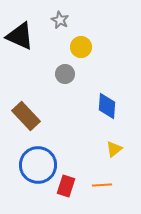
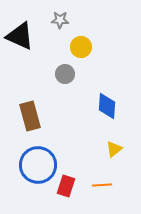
gray star: rotated 24 degrees counterclockwise
brown rectangle: moved 4 px right; rotated 28 degrees clockwise
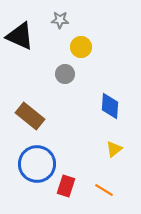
blue diamond: moved 3 px right
brown rectangle: rotated 36 degrees counterclockwise
blue circle: moved 1 px left, 1 px up
orange line: moved 2 px right, 5 px down; rotated 36 degrees clockwise
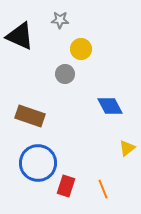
yellow circle: moved 2 px down
blue diamond: rotated 32 degrees counterclockwise
brown rectangle: rotated 20 degrees counterclockwise
yellow triangle: moved 13 px right, 1 px up
blue circle: moved 1 px right, 1 px up
orange line: moved 1 px left, 1 px up; rotated 36 degrees clockwise
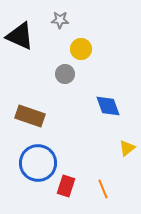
blue diamond: moved 2 px left; rotated 8 degrees clockwise
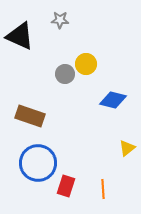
yellow circle: moved 5 px right, 15 px down
blue diamond: moved 5 px right, 6 px up; rotated 56 degrees counterclockwise
orange line: rotated 18 degrees clockwise
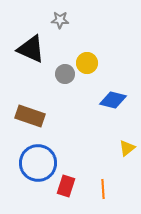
black triangle: moved 11 px right, 13 px down
yellow circle: moved 1 px right, 1 px up
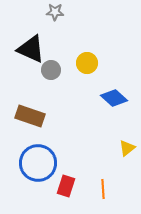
gray star: moved 5 px left, 8 px up
gray circle: moved 14 px left, 4 px up
blue diamond: moved 1 px right, 2 px up; rotated 28 degrees clockwise
